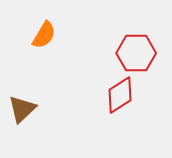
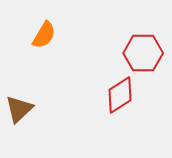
red hexagon: moved 7 px right
brown triangle: moved 3 px left
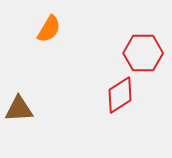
orange semicircle: moved 5 px right, 6 px up
brown triangle: rotated 40 degrees clockwise
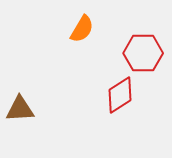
orange semicircle: moved 33 px right
brown triangle: moved 1 px right
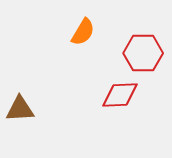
orange semicircle: moved 1 px right, 3 px down
red diamond: rotated 30 degrees clockwise
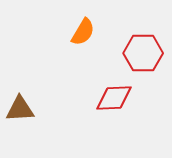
red diamond: moved 6 px left, 3 px down
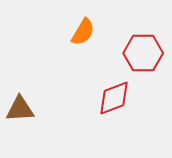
red diamond: rotated 18 degrees counterclockwise
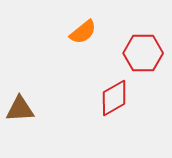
orange semicircle: rotated 20 degrees clockwise
red diamond: rotated 9 degrees counterclockwise
